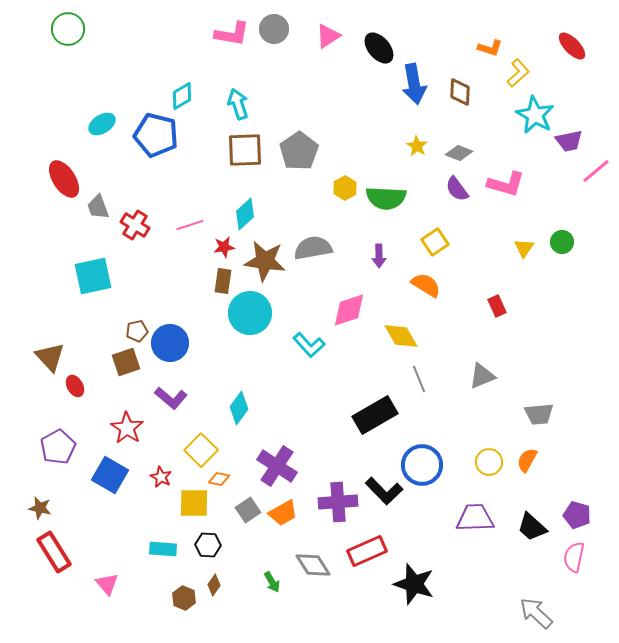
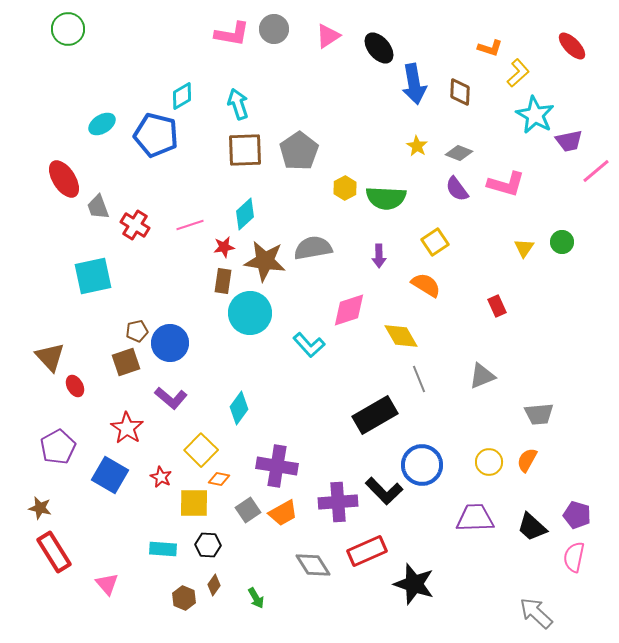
purple cross at (277, 466): rotated 24 degrees counterclockwise
green arrow at (272, 582): moved 16 px left, 16 px down
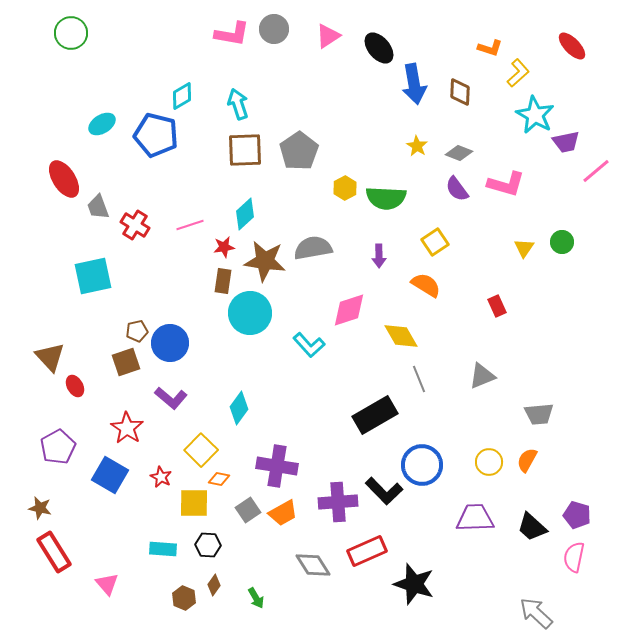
green circle at (68, 29): moved 3 px right, 4 px down
purple trapezoid at (569, 141): moved 3 px left, 1 px down
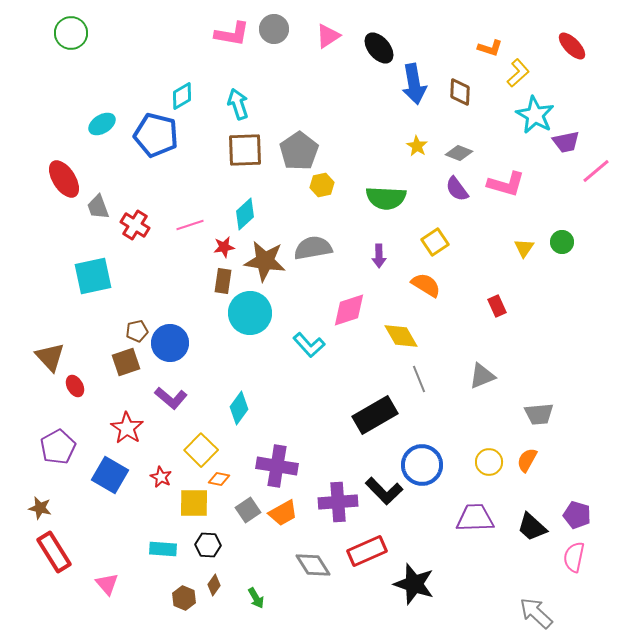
yellow hexagon at (345, 188): moved 23 px left, 3 px up; rotated 15 degrees clockwise
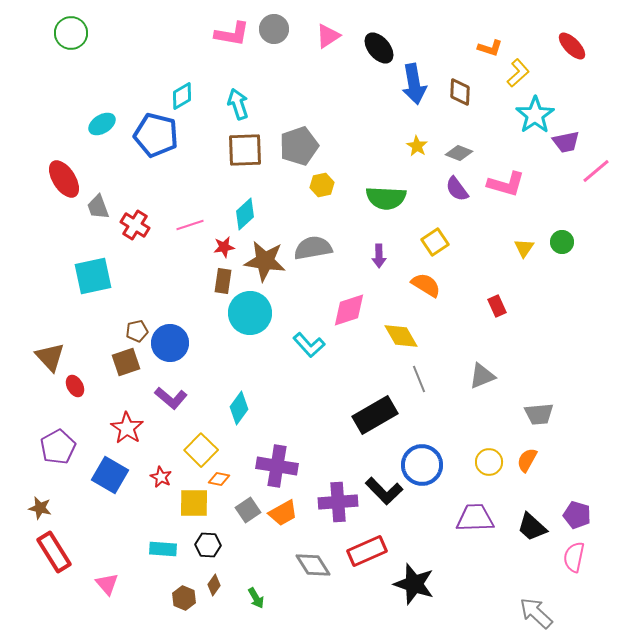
cyan star at (535, 115): rotated 9 degrees clockwise
gray pentagon at (299, 151): moved 5 px up; rotated 15 degrees clockwise
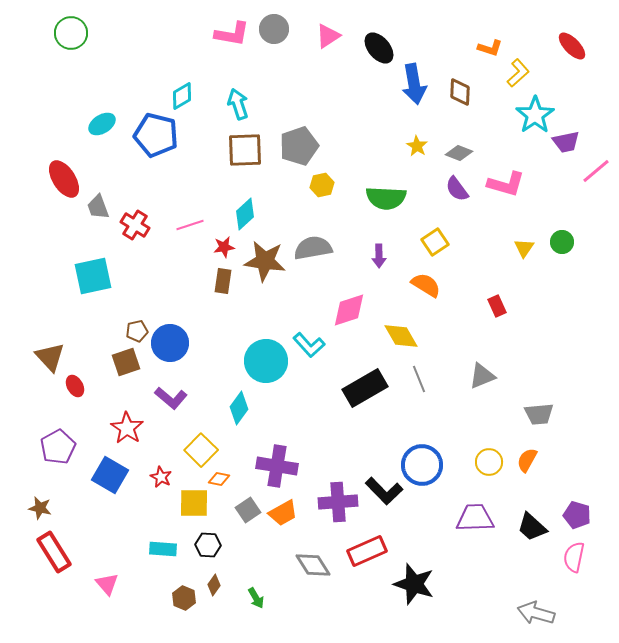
cyan circle at (250, 313): moved 16 px right, 48 px down
black rectangle at (375, 415): moved 10 px left, 27 px up
gray arrow at (536, 613): rotated 27 degrees counterclockwise
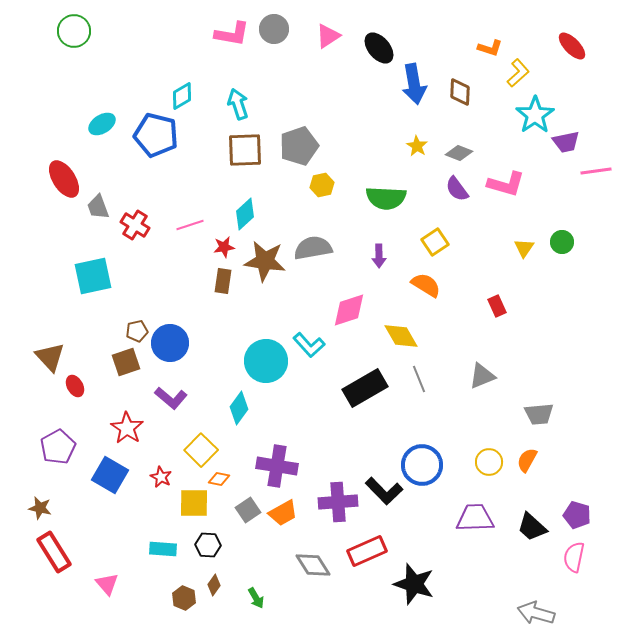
green circle at (71, 33): moved 3 px right, 2 px up
pink line at (596, 171): rotated 32 degrees clockwise
